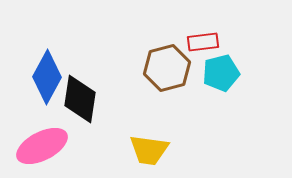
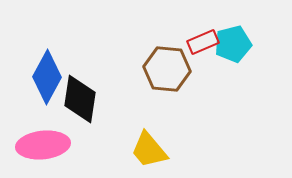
red rectangle: rotated 16 degrees counterclockwise
brown hexagon: moved 1 px down; rotated 21 degrees clockwise
cyan pentagon: moved 12 px right, 29 px up
pink ellipse: moved 1 px right, 1 px up; rotated 21 degrees clockwise
yellow trapezoid: rotated 42 degrees clockwise
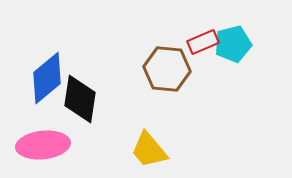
blue diamond: moved 1 px down; rotated 22 degrees clockwise
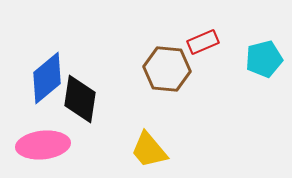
cyan pentagon: moved 31 px right, 15 px down
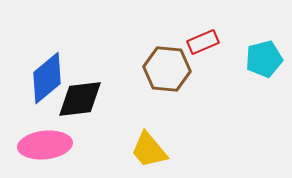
black diamond: rotated 75 degrees clockwise
pink ellipse: moved 2 px right
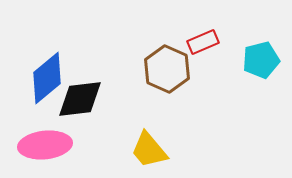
cyan pentagon: moved 3 px left, 1 px down
brown hexagon: rotated 18 degrees clockwise
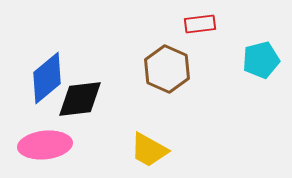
red rectangle: moved 3 px left, 18 px up; rotated 16 degrees clockwise
yellow trapezoid: rotated 21 degrees counterclockwise
